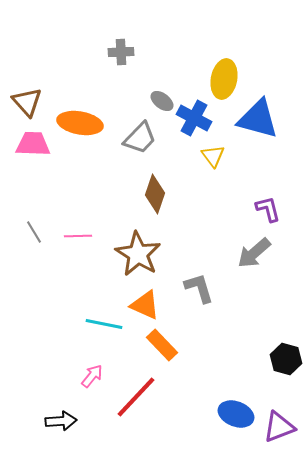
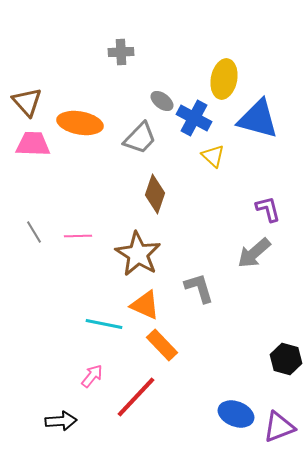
yellow triangle: rotated 10 degrees counterclockwise
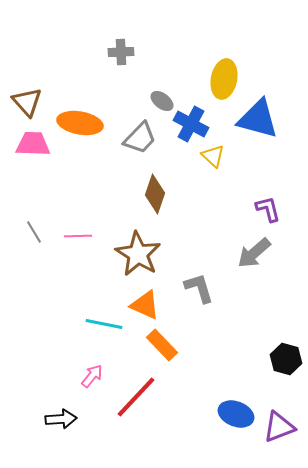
blue cross: moved 3 px left, 6 px down
black arrow: moved 2 px up
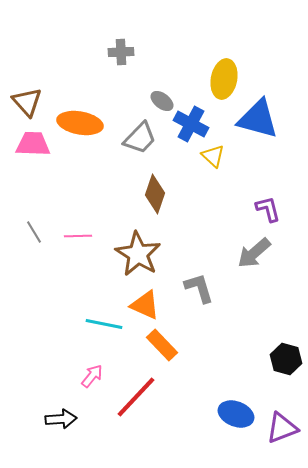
purple triangle: moved 3 px right, 1 px down
